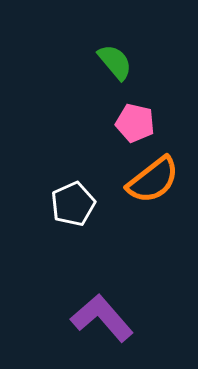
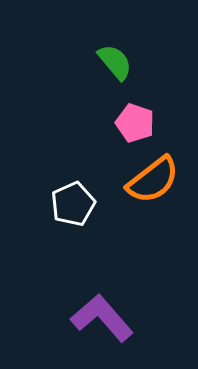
pink pentagon: rotated 6 degrees clockwise
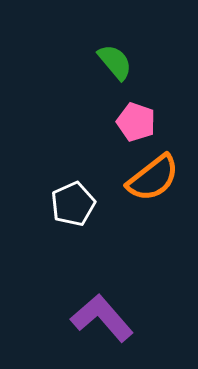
pink pentagon: moved 1 px right, 1 px up
orange semicircle: moved 2 px up
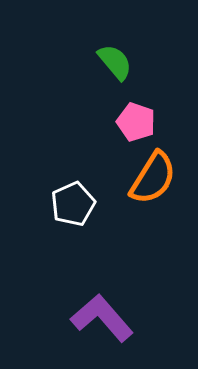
orange semicircle: rotated 20 degrees counterclockwise
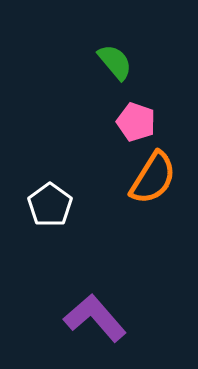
white pentagon: moved 23 px left, 1 px down; rotated 12 degrees counterclockwise
purple L-shape: moved 7 px left
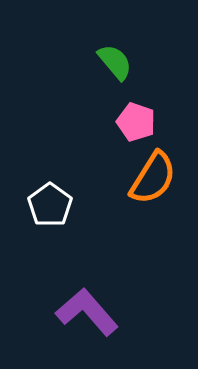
purple L-shape: moved 8 px left, 6 px up
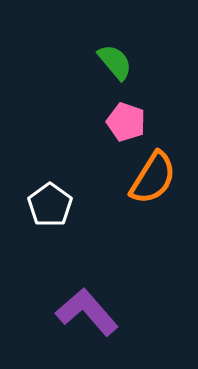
pink pentagon: moved 10 px left
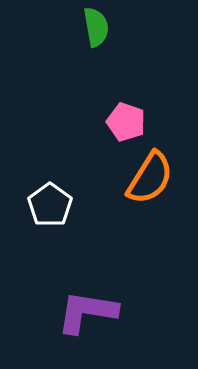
green semicircle: moved 19 px left, 35 px up; rotated 30 degrees clockwise
orange semicircle: moved 3 px left
purple L-shape: rotated 40 degrees counterclockwise
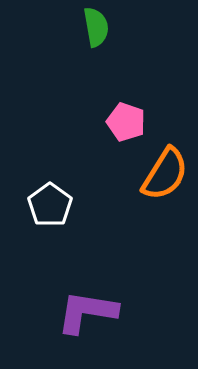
orange semicircle: moved 15 px right, 4 px up
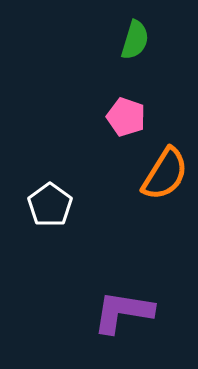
green semicircle: moved 39 px right, 13 px down; rotated 27 degrees clockwise
pink pentagon: moved 5 px up
purple L-shape: moved 36 px right
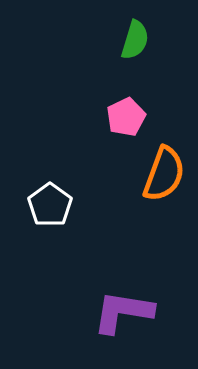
pink pentagon: rotated 27 degrees clockwise
orange semicircle: moved 1 px left; rotated 12 degrees counterclockwise
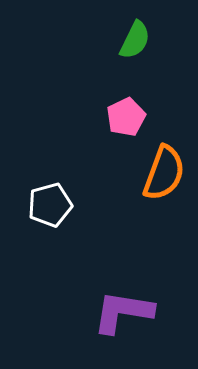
green semicircle: rotated 9 degrees clockwise
orange semicircle: moved 1 px up
white pentagon: rotated 21 degrees clockwise
